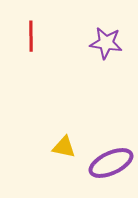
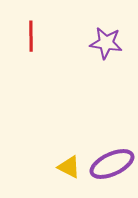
yellow triangle: moved 5 px right, 20 px down; rotated 15 degrees clockwise
purple ellipse: moved 1 px right, 1 px down
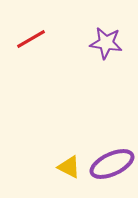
red line: moved 3 px down; rotated 60 degrees clockwise
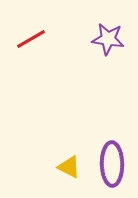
purple star: moved 2 px right, 4 px up
purple ellipse: rotated 66 degrees counterclockwise
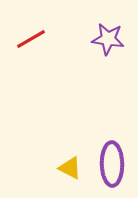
yellow triangle: moved 1 px right, 1 px down
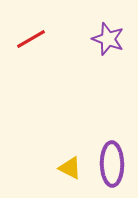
purple star: rotated 12 degrees clockwise
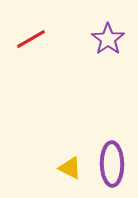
purple star: rotated 16 degrees clockwise
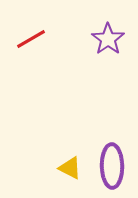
purple ellipse: moved 2 px down
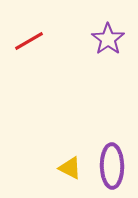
red line: moved 2 px left, 2 px down
